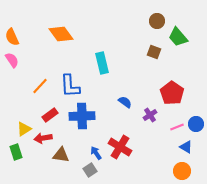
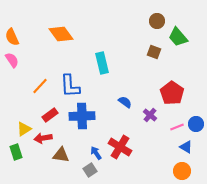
purple cross: rotated 16 degrees counterclockwise
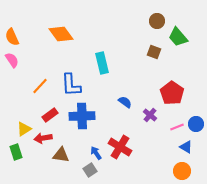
blue L-shape: moved 1 px right, 1 px up
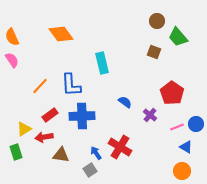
red arrow: moved 1 px right, 1 px up
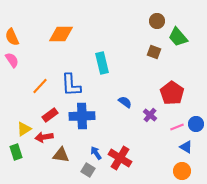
orange diamond: rotated 55 degrees counterclockwise
red cross: moved 11 px down
gray square: moved 2 px left; rotated 24 degrees counterclockwise
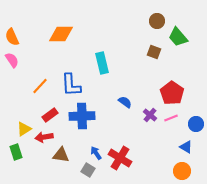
pink line: moved 6 px left, 9 px up
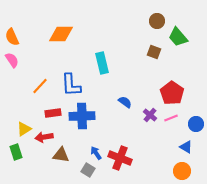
red rectangle: moved 3 px right, 2 px up; rotated 28 degrees clockwise
red cross: rotated 10 degrees counterclockwise
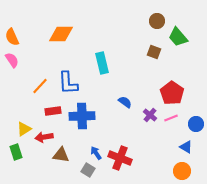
blue L-shape: moved 3 px left, 2 px up
red rectangle: moved 2 px up
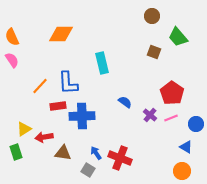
brown circle: moved 5 px left, 5 px up
red rectangle: moved 5 px right, 5 px up
brown triangle: moved 2 px right, 2 px up
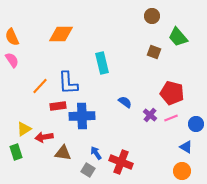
red pentagon: rotated 20 degrees counterclockwise
red cross: moved 1 px right, 4 px down
